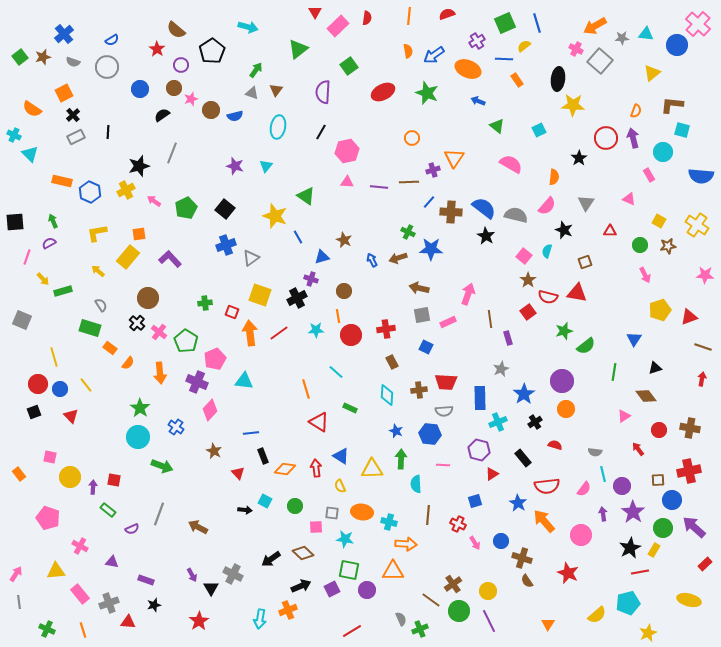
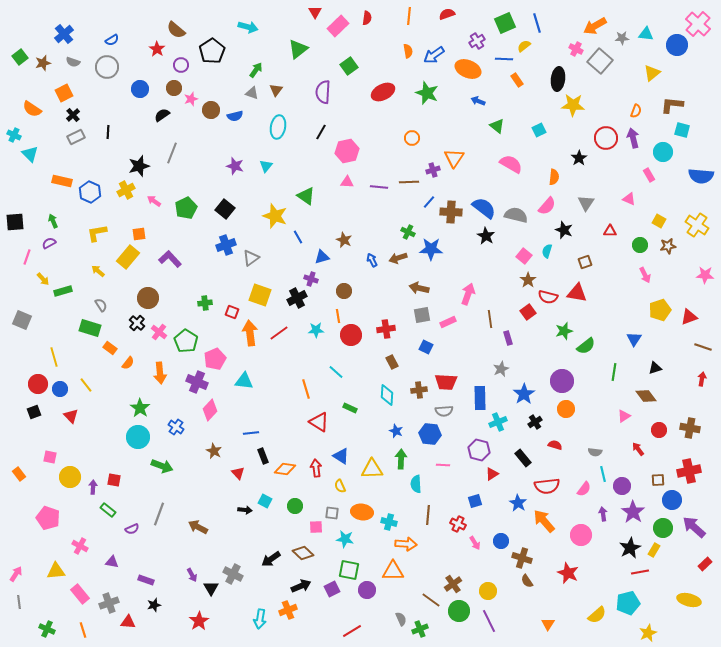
brown star at (43, 57): moved 6 px down
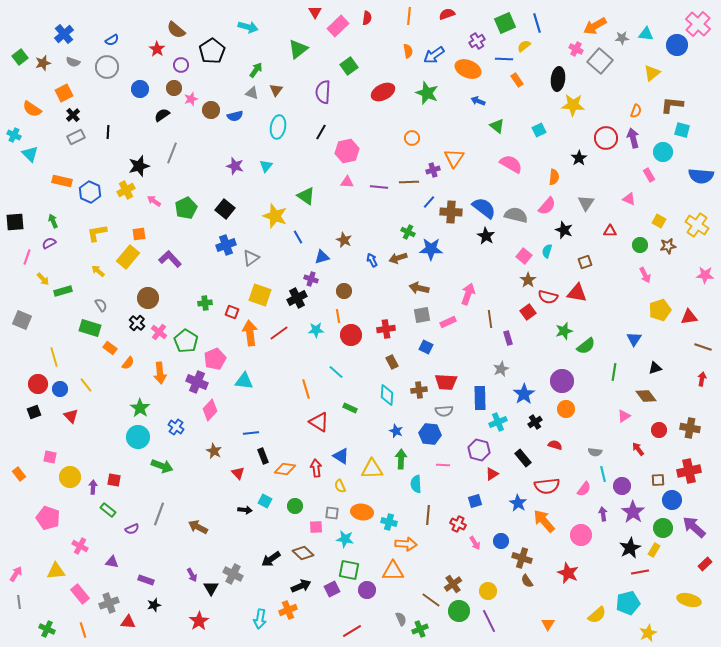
red triangle at (689, 317): rotated 12 degrees clockwise
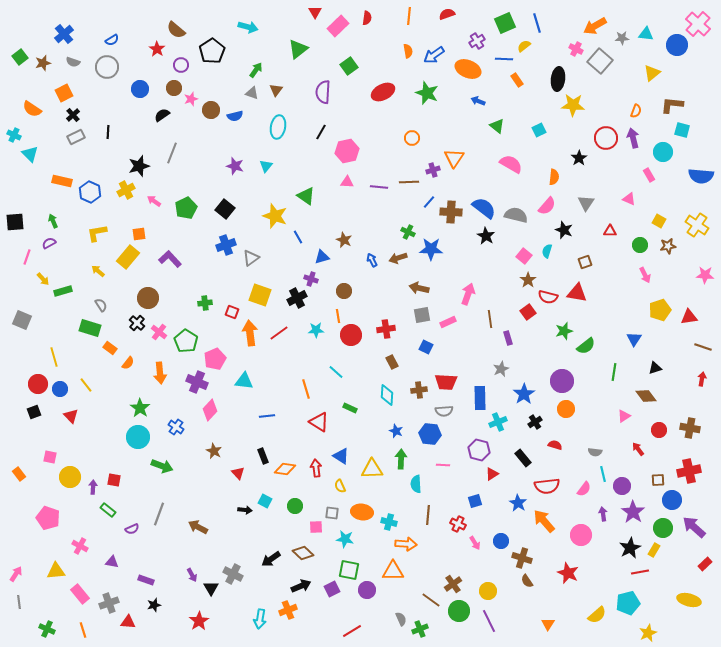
blue line at (251, 433): moved 16 px right, 17 px up
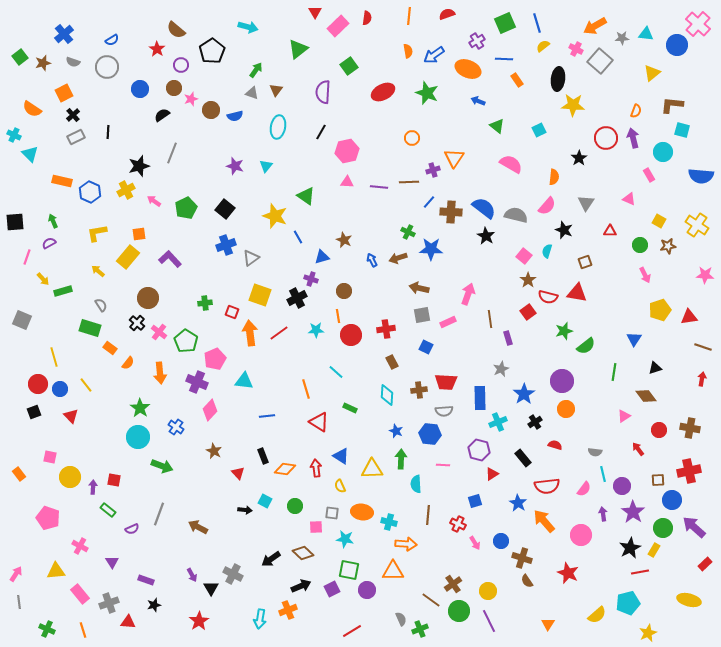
yellow semicircle at (524, 46): moved 19 px right
purple triangle at (112, 562): rotated 48 degrees clockwise
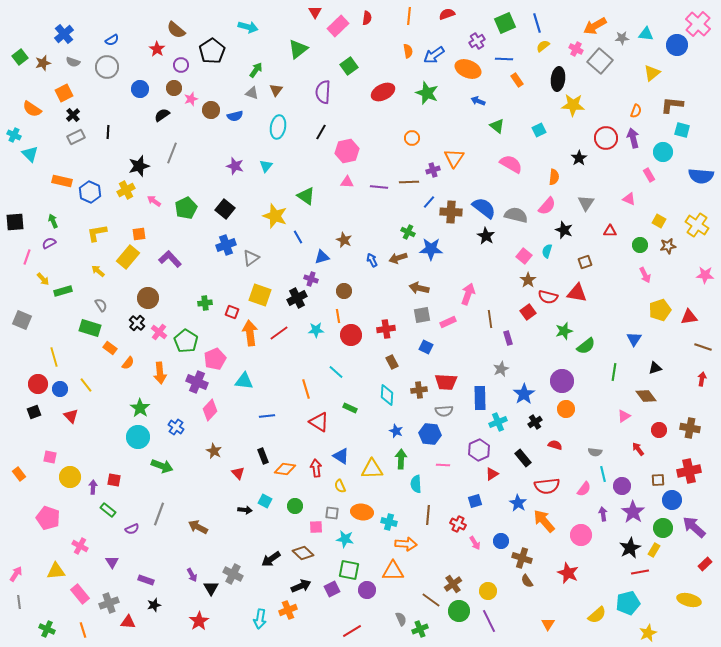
purple hexagon at (479, 450): rotated 20 degrees clockwise
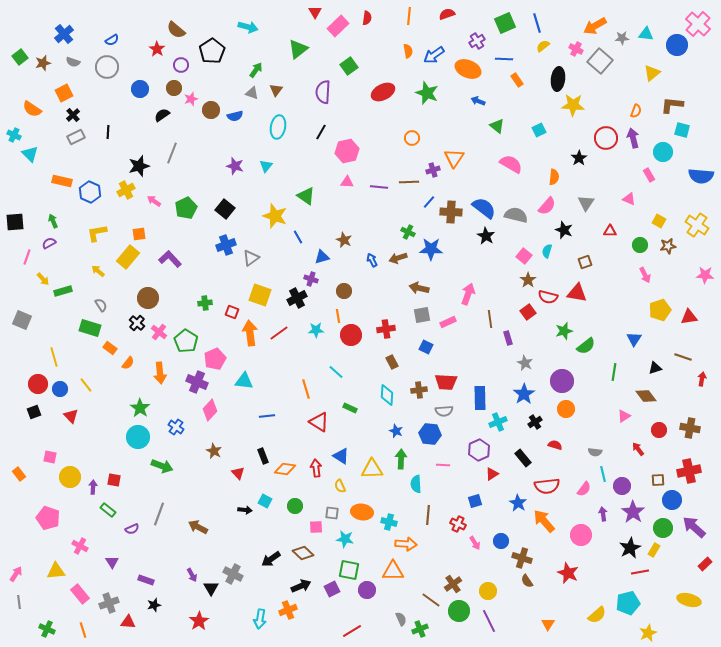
brown line at (703, 347): moved 20 px left, 10 px down
gray star at (501, 369): moved 24 px right, 6 px up; rotated 21 degrees counterclockwise
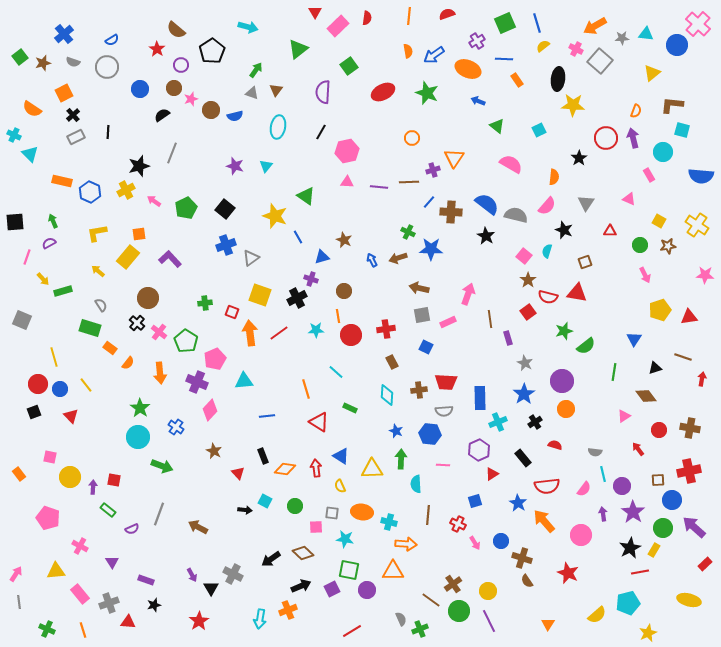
blue semicircle at (484, 208): moved 3 px right, 4 px up
cyan triangle at (244, 381): rotated 12 degrees counterclockwise
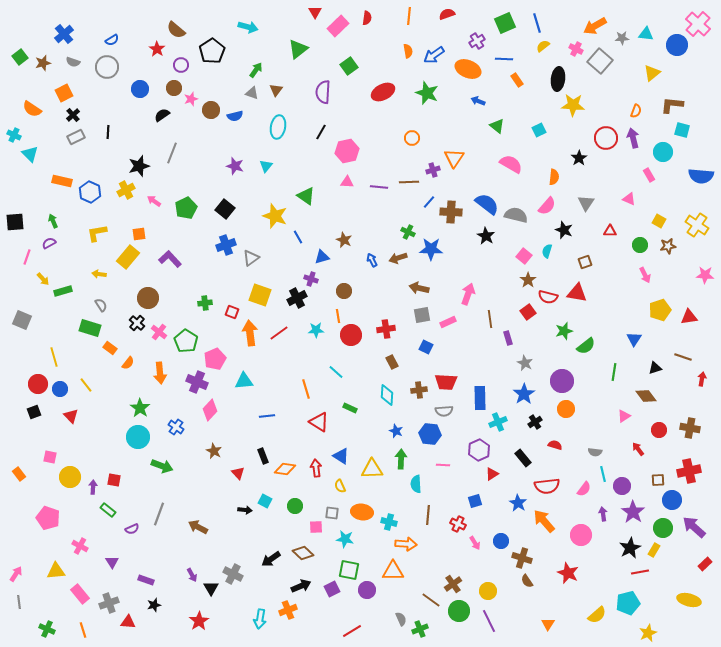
yellow arrow at (98, 271): moved 1 px right, 3 px down; rotated 32 degrees counterclockwise
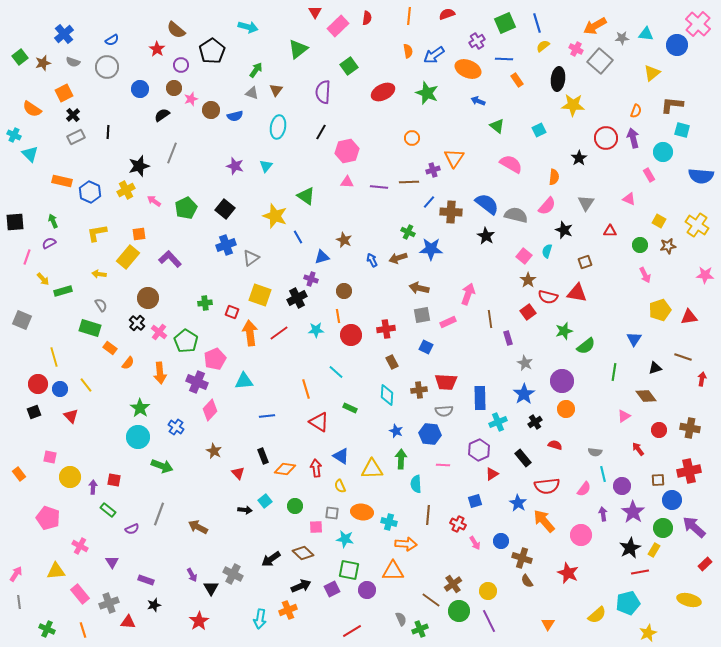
cyan square at (265, 501): rotated 24 degrees clockwise
